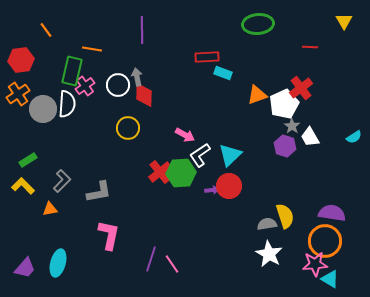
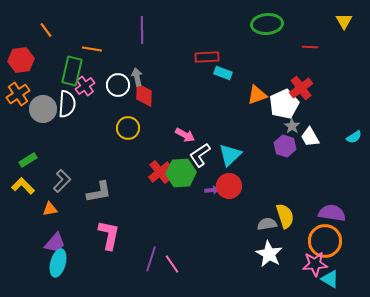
green ellipse at (258, 24): moved 9 px right
purple trapezoid at (25, 268): moved 30 px right, 25 px up
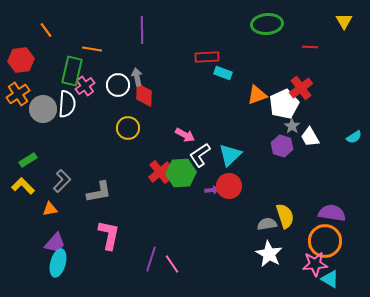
purple hexagon at (285, 146): moved 3 px left
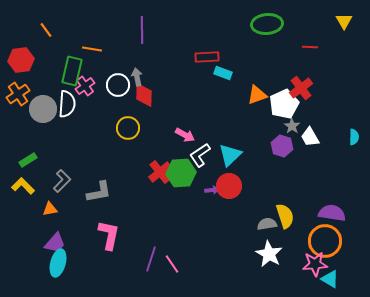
cyan semicircle at (354, 137): rotated 56 degrees counterclockwise
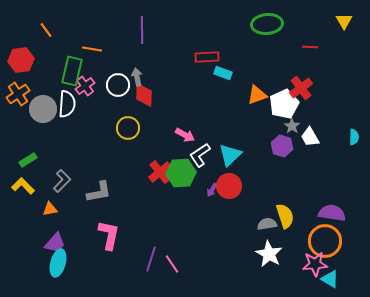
purple arrow at (212, 190): rotated 128 degrees clockwise
